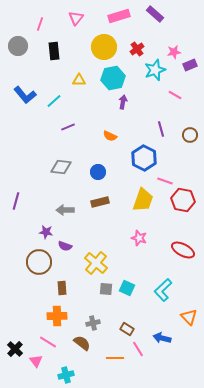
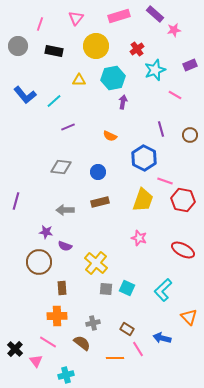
yellow circle at (104, 47): moved 8 px left, 1 px up
black rectangle at (54, 51): rotated 72 degrees counterclockwise
pink star at (174, 52): moved 22 px up
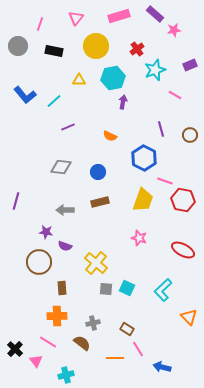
blue arrow at (162, 338): moved 29 px down
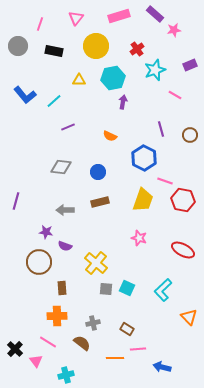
pink line at (138, 349): rotated 63 degrees counterclockwise
